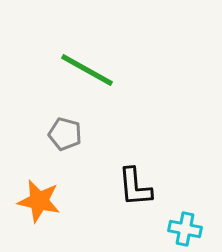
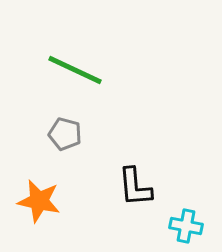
green line: moved 12 px left; rotated 4 degrees counterclockwise
cyan cross: moved 1 px right, 3 px up
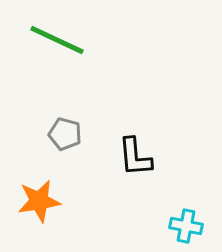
green line: moved 18 px left, 30 px up
black L-shape: moved 30 px up
orange star: rotated 21 degrees counterclockwise
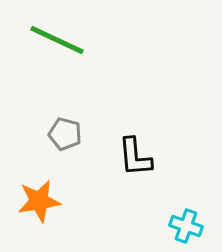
cyan cross: rotated 8 degrees clockwise
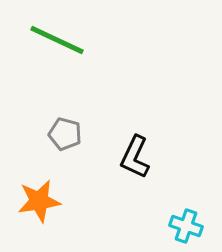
black L-shape: rotated 30 degrees clockwise
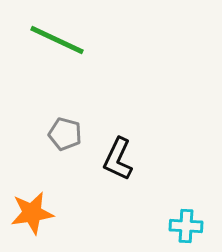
black L-shape: moved 17 px left, 2 px down
orange star: moved 7 px left, 12 px down
cyan cross: rotated 16 degrees counterclockwise
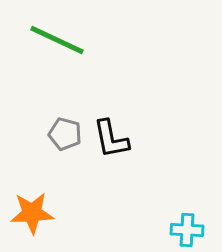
black L-shape: moved 7 px left, 20 px up; rotated 36 degrees counterclockwise
orange star: rotated 6 degrees clockwise
cyan cross: moved 1 px right, 4 px down
